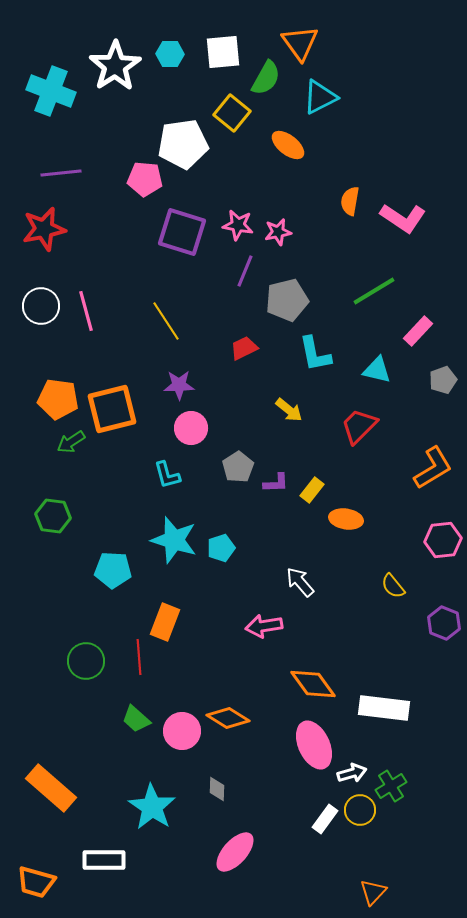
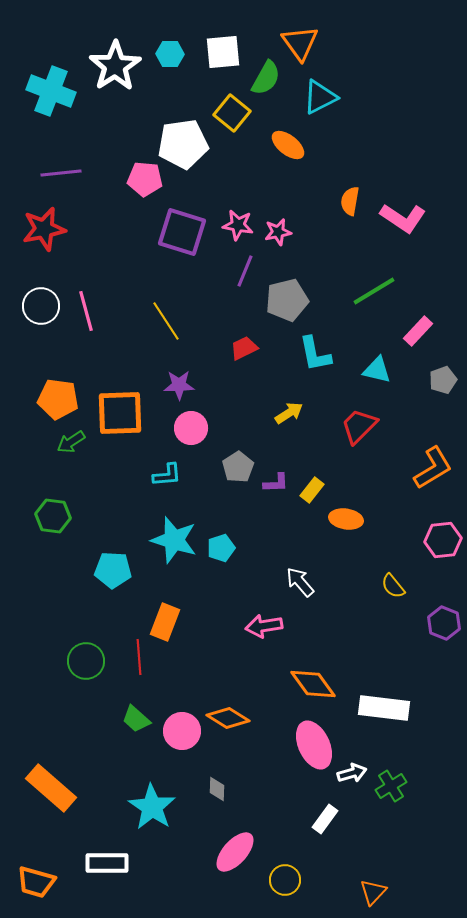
orange square at (112, 409): moved 8 px right, 4 px down; rotated 12 degrees clockwise
yellow arrow at (289, 410): moved 3 px down; rotated 72 degrees counterclockwise
cyan L-shape at (167, 475): rotated 80 degrees counterclockwise
yellow circle at (360, 810): moved 75 px left, 70 px down
white rectangle at (104, 860): moved 3 px right, 3 px down
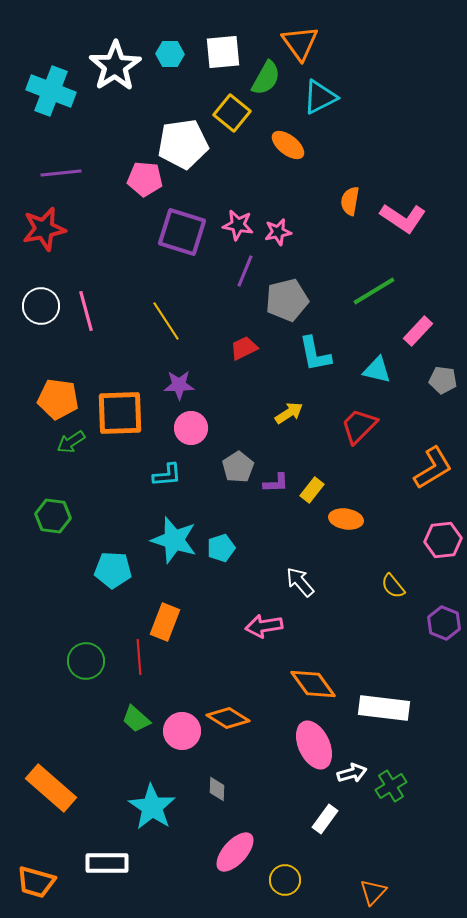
gray pentagon at (443, 380): rotated 28 degrees clockwise
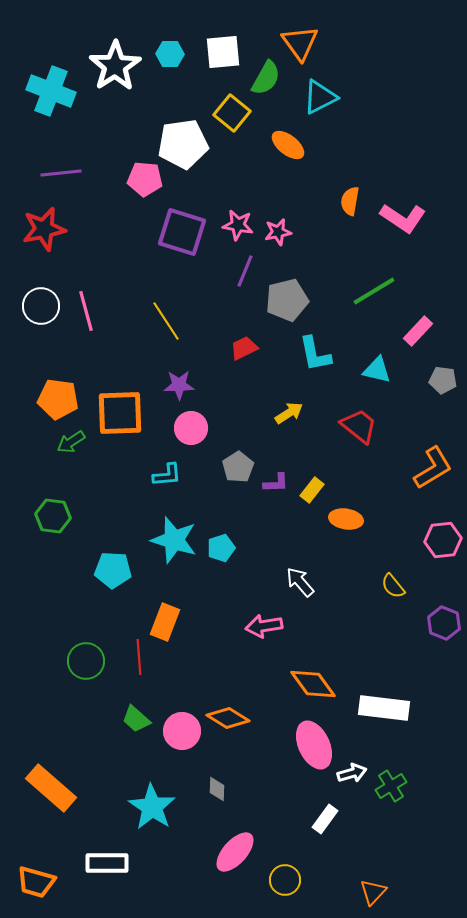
red trapezoid at (359, 426): rotated 84 degrees clockwise
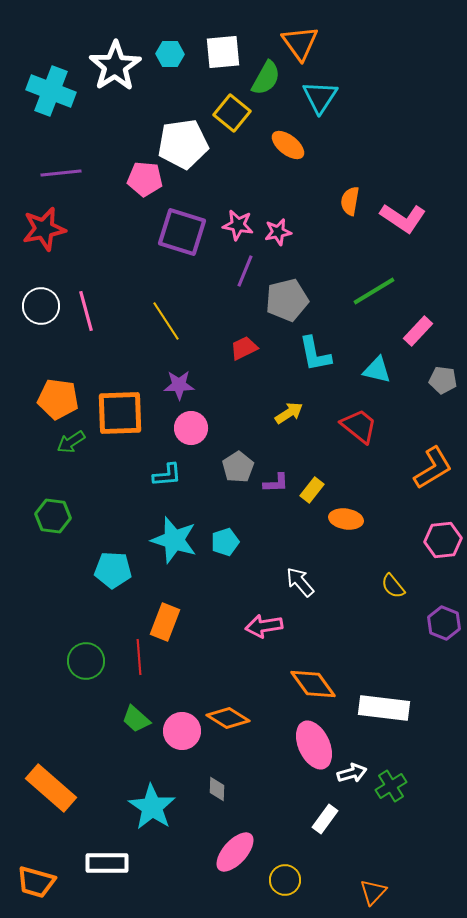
cyan triangle at (320, 97): rotated 30 degrees counterclockwise
cyan pentagon at (221, 548): moved 4 px right, 6 px up
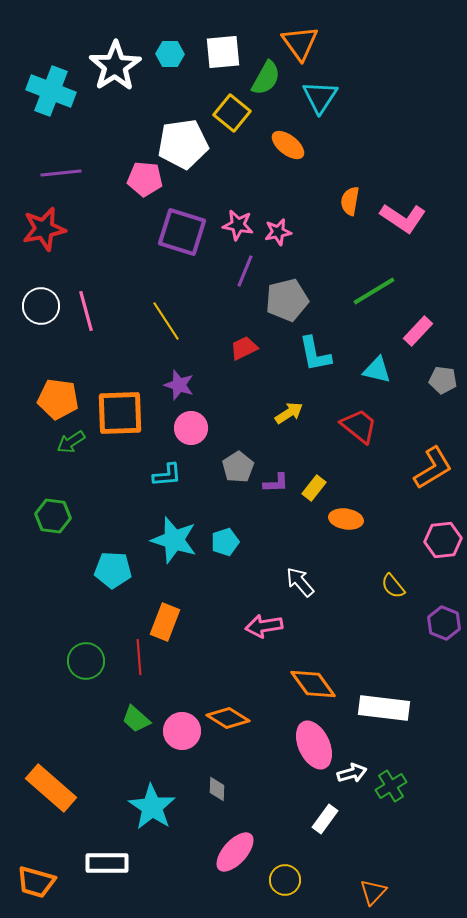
purple star at (179, 385): rotated 20 degrees clockwise
yellow rectangle at (312, 490): moved 2 px right, 2 px up
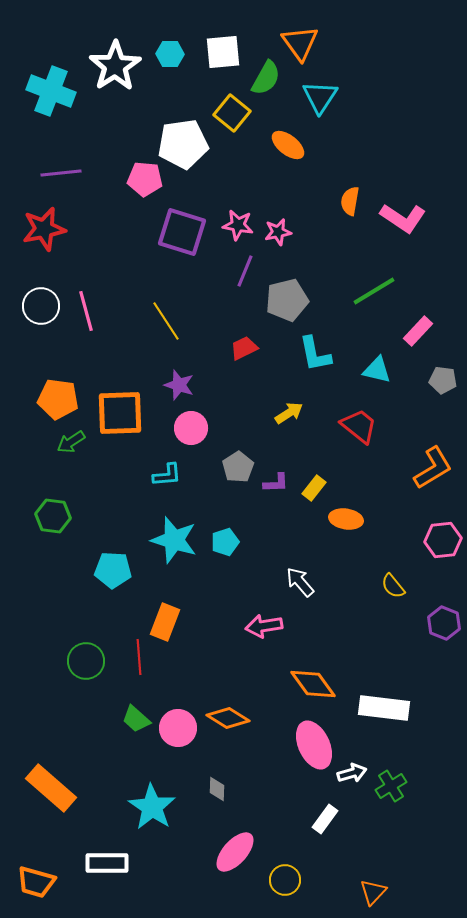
pink circle at (182, 731): moved 4 px left, 3 px up
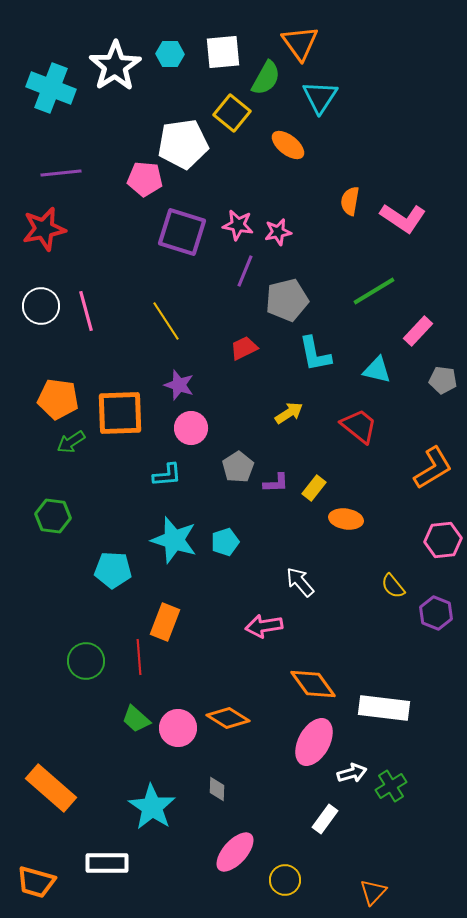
cyan cross at (51, 91): moved 3 px up
purple hexagon at (444, 623): moved 8 px left, 10 px up
pink ellipse at (314, 745): moved 3 px up; rotated 54 degrees clockwise
